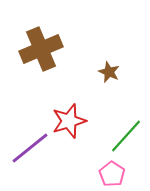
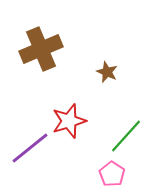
brown star: moved 2 px left
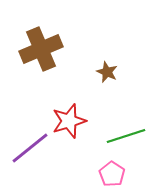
green line: rotated 30 degrees clockwise
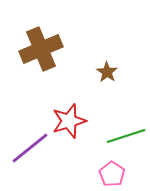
brown star: rotated 10 degrees clockwise
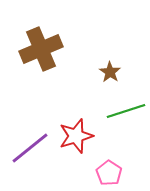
brown star: moved 3 px right
red star: moved 7 px right, 15 px down
green line: moved 25 px up
pink pentagon: moved 3 px left, 1 px up
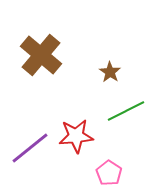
brown cross: moved 6 px down; rotated 27 degrees counterclockwise
green line: rotated 9 degrees counterclockwise
red star: rotated 12 degrees clockwise
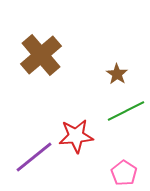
brown cross: rotated 9 degrees clockwise
brown star: moved 7 px right, 2 px down
purple line: moved 4 px right, 9 px down
pink pentagon: moved 15 px right
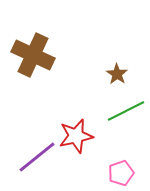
brown cross: moved 8 px left; rotated 24 degrees counterclockwise
red star: rotated 8 degrees counterclockwise
purple line: moved 3 px right
pink pentagon: moved 3 px left; rotated 20 degrees clockwise
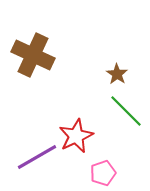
green line: rotated 72 degrees clockwise
red star: rotated 12 degrees counterclockwise
purple line: rotated 9 degrees clockwise
pink pentagon: moved 18 px left
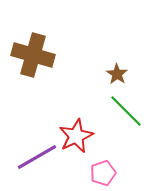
brown cross: rotated 9 degrees counterclockwise
